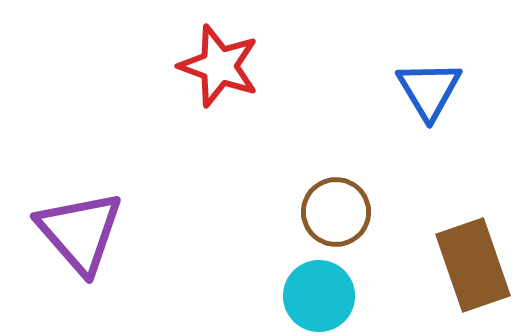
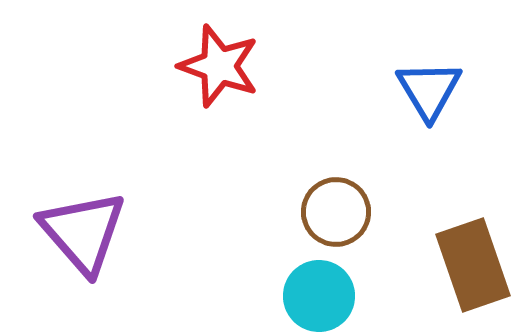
purple triangle: moved 3 px right
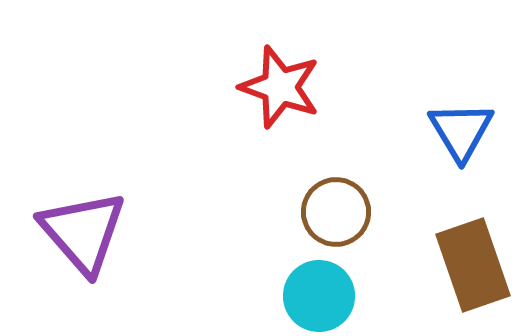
red star: moved 61 px right, 21 px down
blue triangle: moved 32 px right, 41 px down
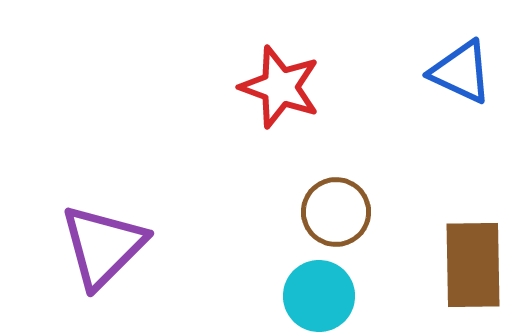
blue triangle: moved 59 px up; rotated 34 degrees counterclockwise
purple triangle: moved 20 px right, 14 px down; rotated 26 degrees clockwise
brown rectangle: rotated 18 degrees clockwise
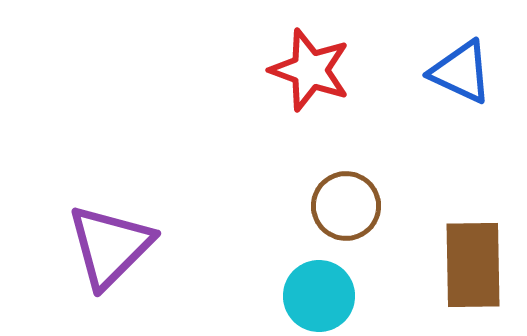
red star: moved 30 px right, 17 px up
brown circle: moved 10 px right, 6 px up
purple triangle: moved 7 px right
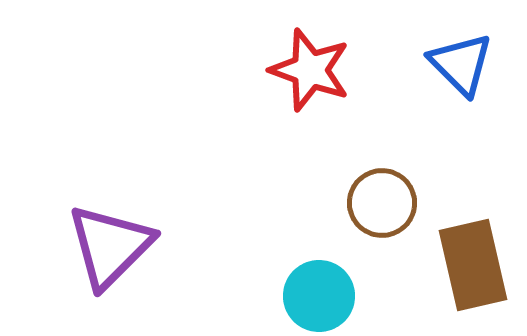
blue triangle: moved 8 px up; rotated 20 degrees clockwise
brown circle: moved 36 px right, 3 px up
brown rectangle: rotated 12 degrees counterclockwise
